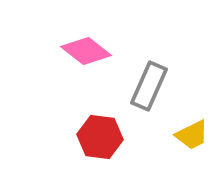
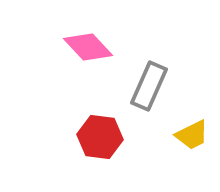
pink diamond: moved 2 px right, 4 px up; rotated 9 degrees clockwise
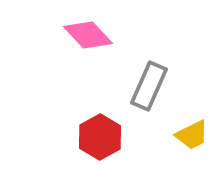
pink diamond: moved 12 px up
red hexagon: rotated 24 degrees clockwise
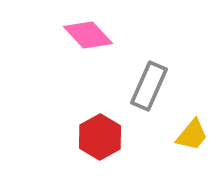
yellow trapezoid: rotated 24 degrees counterclockwise
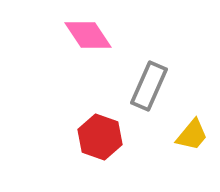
pink diamond: rotated 9 degrees clockwise
red hexagon: rotated 12 degrees counterclockwise
